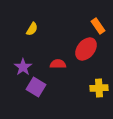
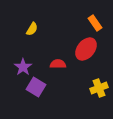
orange rectangle: moved 3 px left, 3 px up
yellow cross: rotated 18 degrees counterclockwise
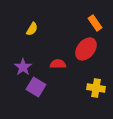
yellow cross: moved 3 px left; rotated 30 degrees clockwise
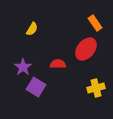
yellow cross: rotated 24 degrees counterclockwise
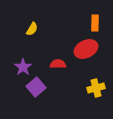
orange rectangle: rotated 35 degrees clockwise
red ellipse: rotated 25 degrees clockwise
purple square: rotated 18 degrees clockwise
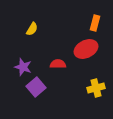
orange rectangle: rotated 14 degrees clockwise
purple star: rotated 18 degrees counterclockwise
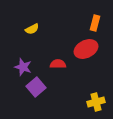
yellow semicircle: rotated 32 degrees clockwise
yellow cross: moved 14 px down
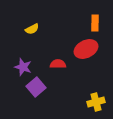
orange rectangle: rotated 14 degrees counterclockwise
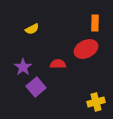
purple star: rotated 18 degrees clockwise
